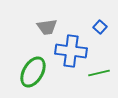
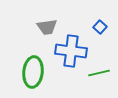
green ellipse: rotated 24 degrees counterclockwise
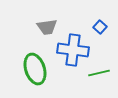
blue cross: moved 2 px right, 1 px up
green ellipse: moved 2 px right, 3 px up; rotated 24 degrees counterclockwise
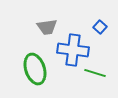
green line: moved 4 px left; rotated 30 degrees clockwise
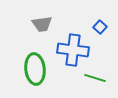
gray trapezoid: moved 5 px left, 3 px up
green ellipse: rotated 12 degrees clockwise
green line: moved 5 px down
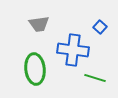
gray trapezoid: moved 3 px left
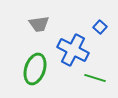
blue cross: rotated 20 degrees clockwise
green ellipse: rotated 24 degrees clockwise
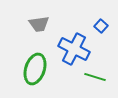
blue square: moved 1 px right, 1 px up
blue cross: moved 1 px right, 1 px up
green line: moved 1 px up
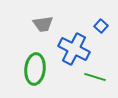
gray trapezoid: moved 4 px right
green ellipse: rotated 12 degrees counterclockwise
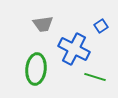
blue square: rotated 16 degrees clockwise
green ellipse: moved 1 px right
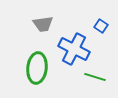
blue square: rotated 24 degrees counterclockwise
green ellipse: moved 1 px right, 1 px up
